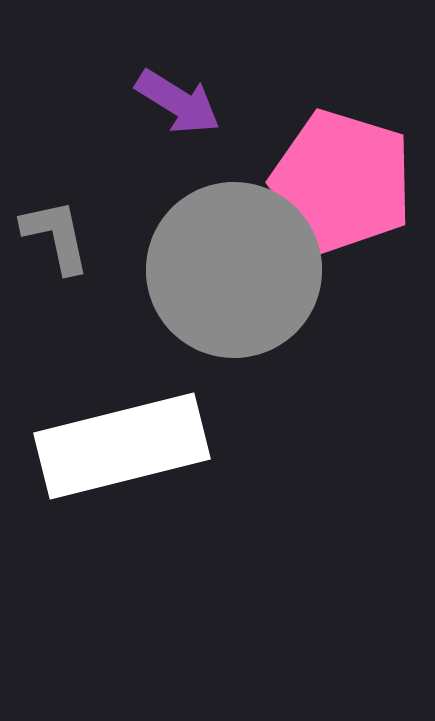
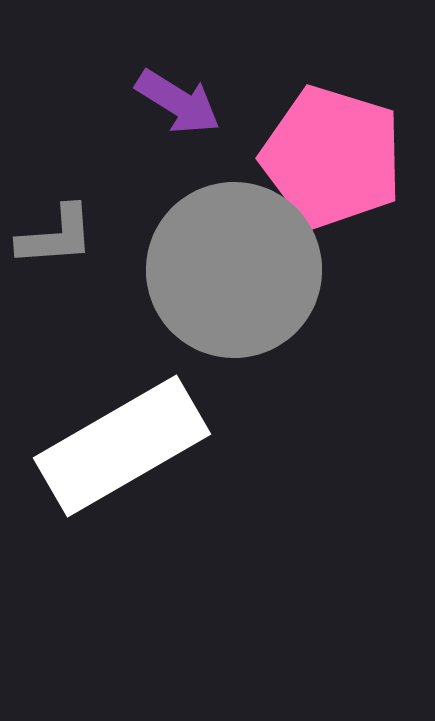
pink pentagon: moved 10 px left, 24 px up
gray L-shape: rotated 98 degrees clockwise
white rectangle: rotated 16 degrees counterclockwise
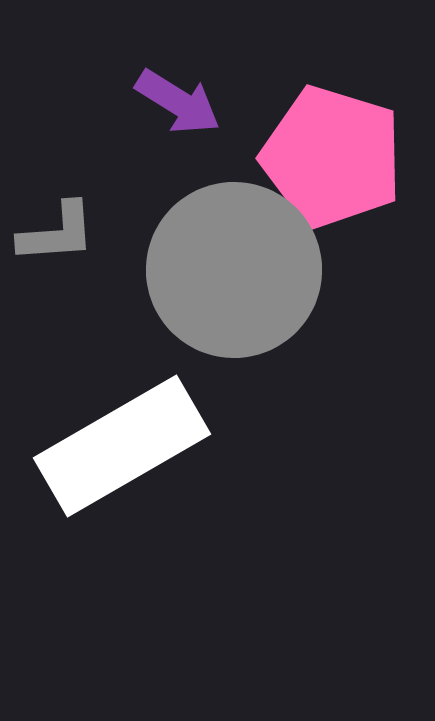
gray L-shape: moved 1 px right, 3 px up
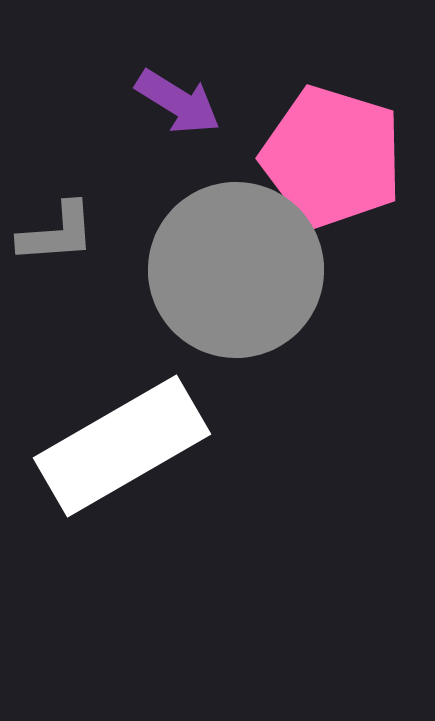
gray circle: moved 2 px right
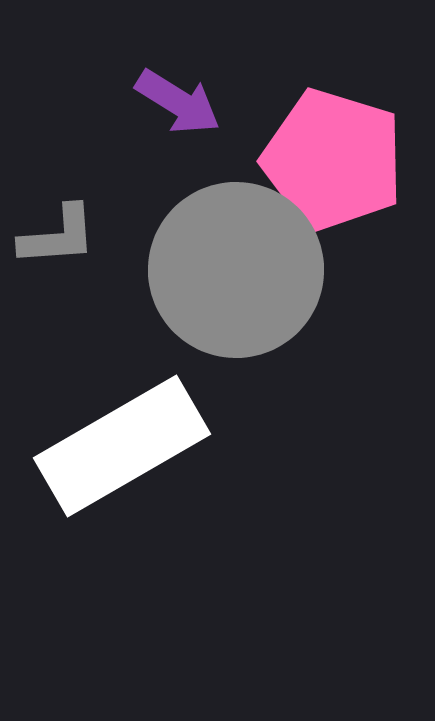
pink pentagon: moved 1 px right, 3 px down
gray L-shape: moved 1 px right, 3 px down
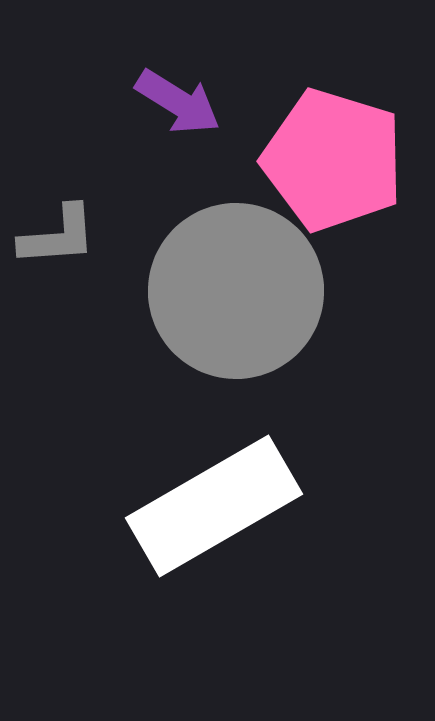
gray circle: moved 21 px down
white rectangle: moved 92 px right, 60 px down
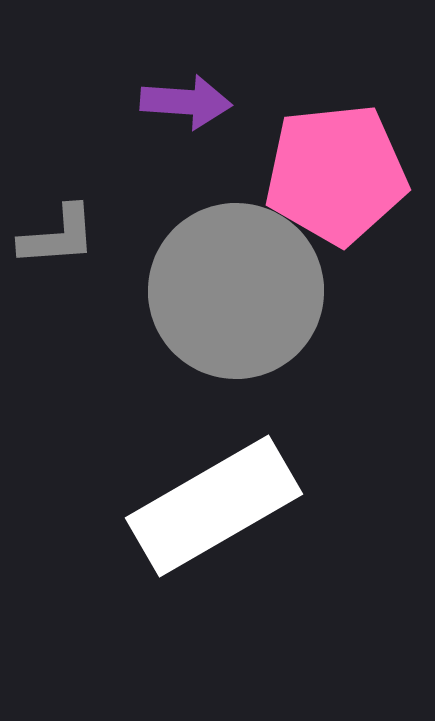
purple arrow: moved 8 px right; rotated 28 degrees counterclockwise
pink pentagon: moved 3 px right, 14 px down; rotated 23 degrees counterclockwise
